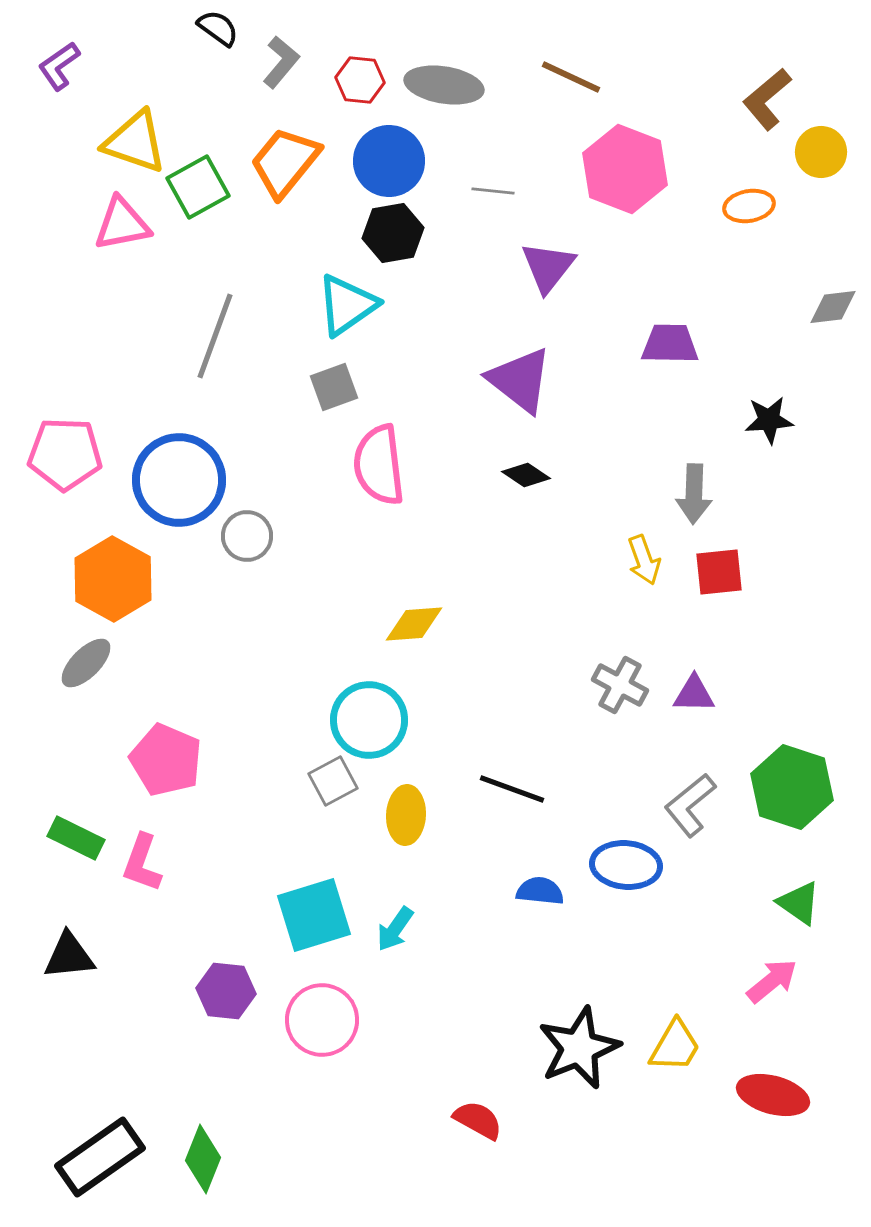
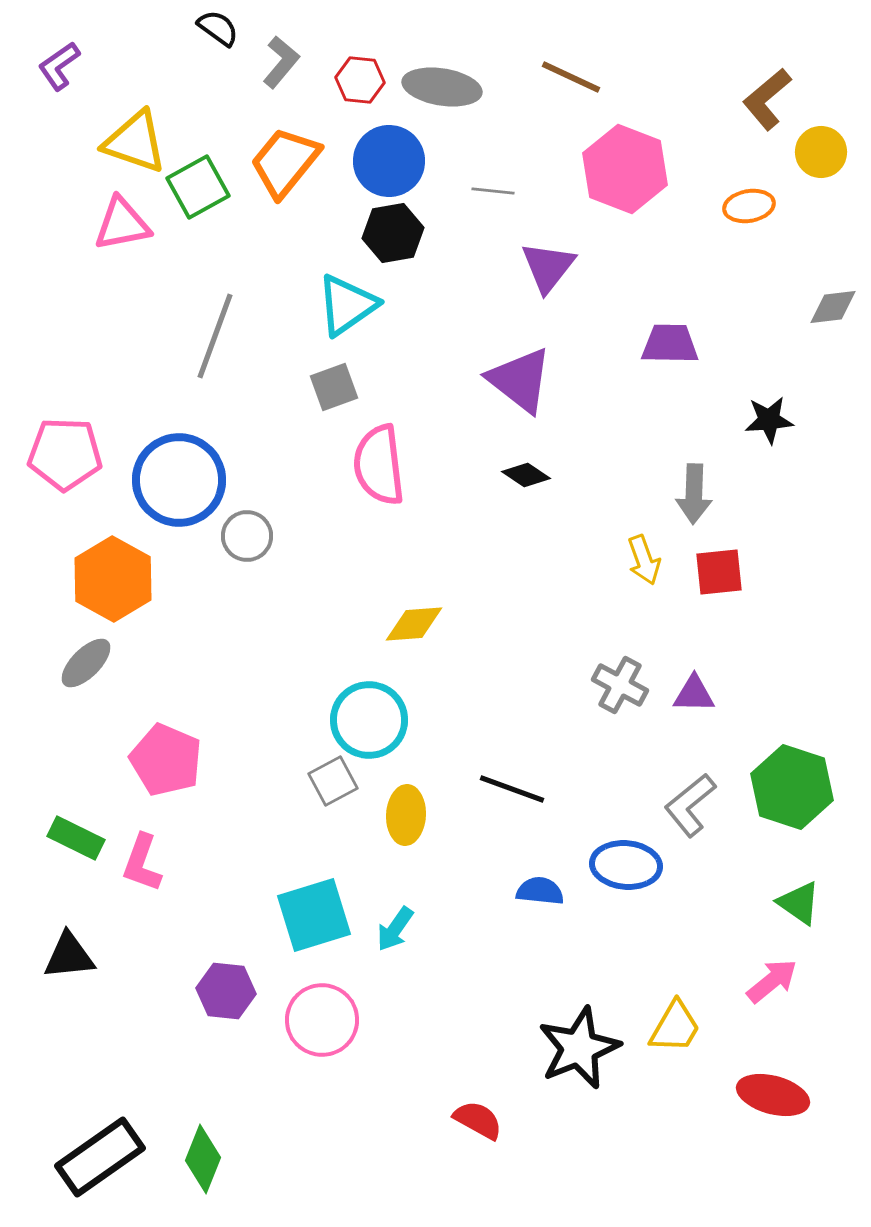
gray ellipse at (444, 85): moved 2 px left, 2 px down
yellow trapezoid at (675, 1046): moved 19 px up
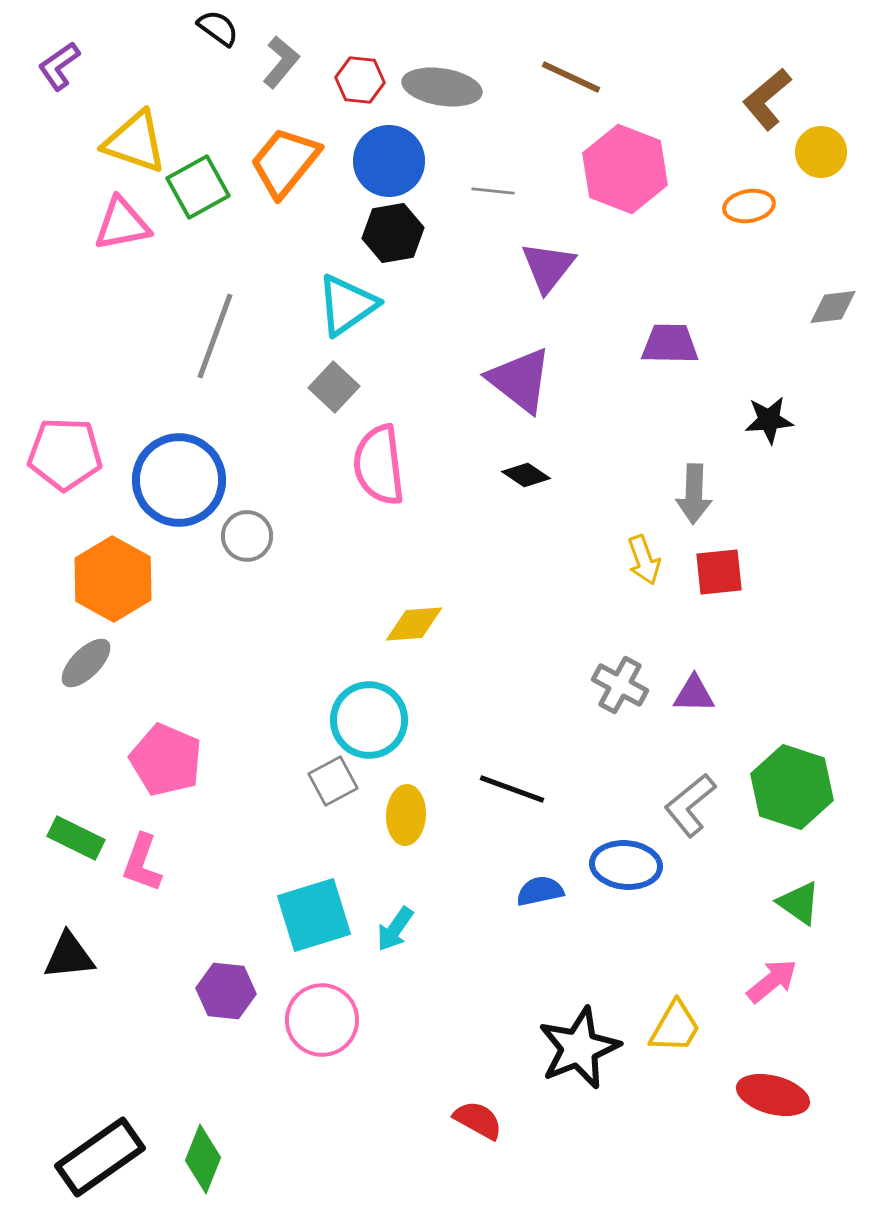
gray square at (334, 387): rotated 27 degrees counterclockwise
blue semicircle at (540, 891): rotated 18 degrees counterclockwise
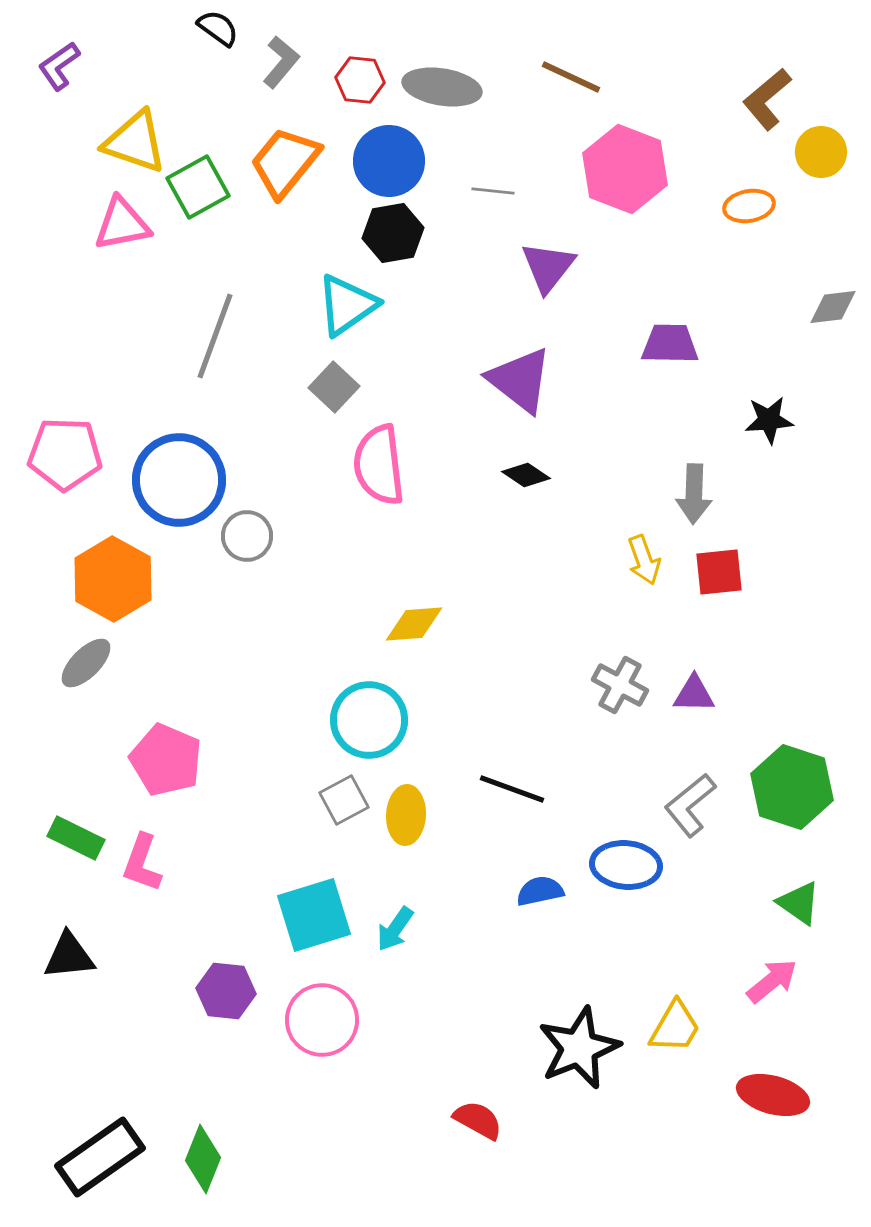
gray square at (333, 781): moved 11 px right, 19 px down
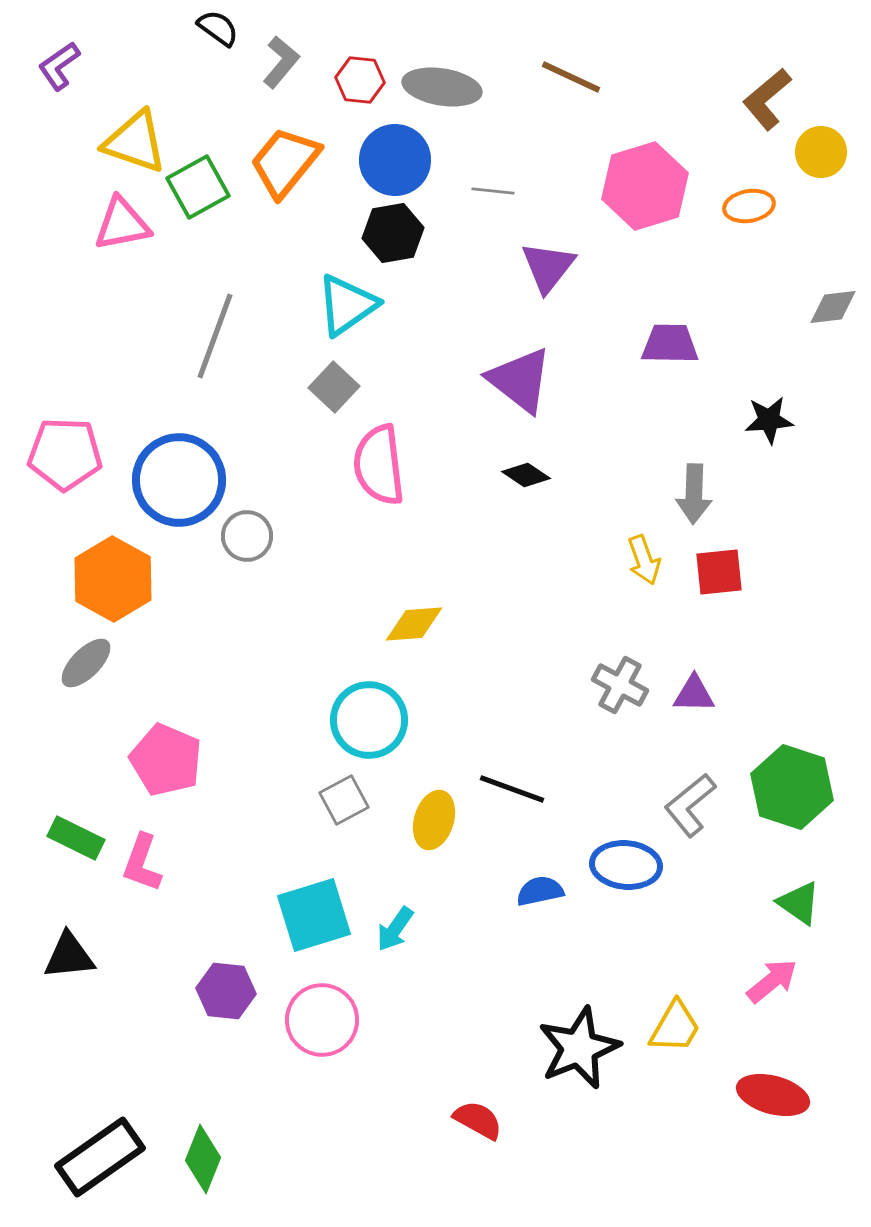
blue circle at (389, 161): moved 6 px right, 1 px up
pink hexagon at (625, 169): moved 20 px right, 17 px down; rotated 22 degrees clockwise
yellow ellipse at (406, 815): moved 28 px right, 5 px down; rotated 14 degrees clockwise
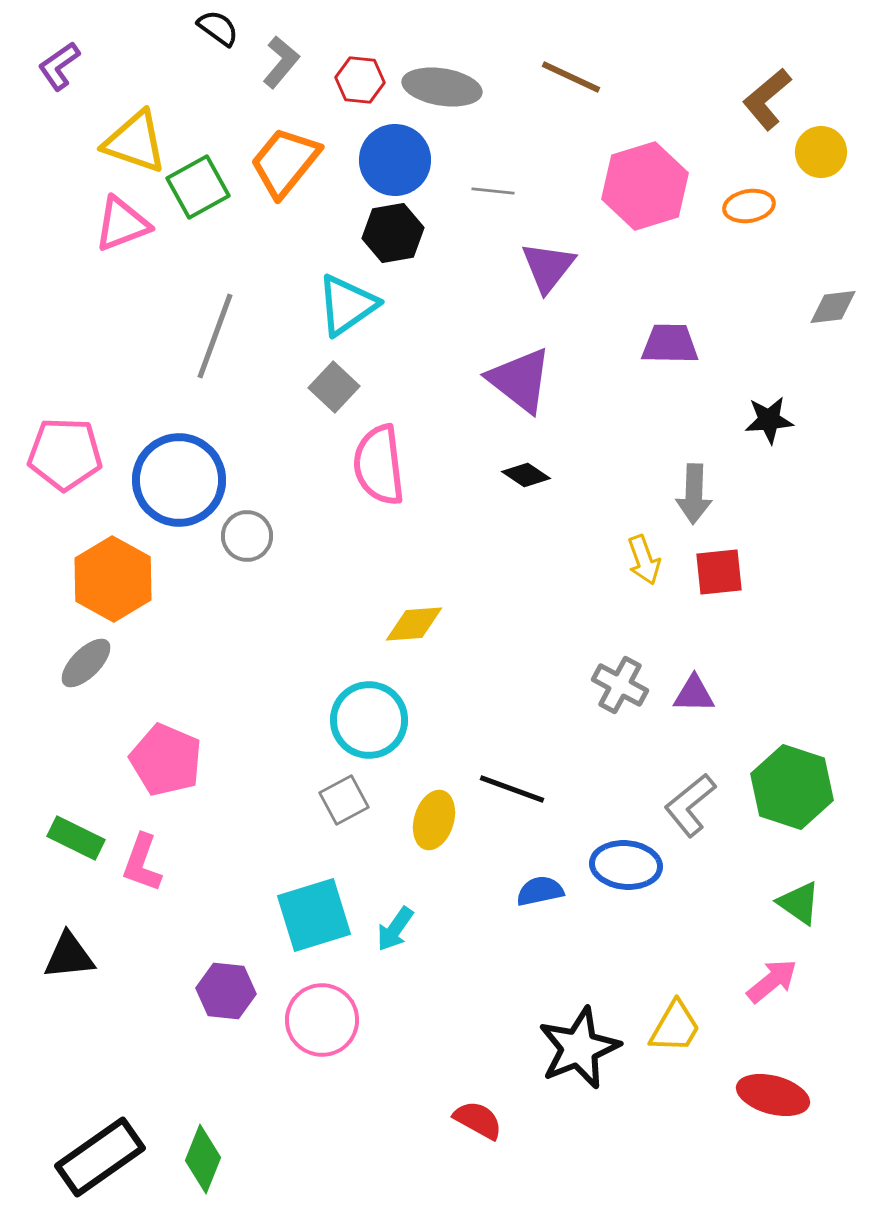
pink triangle at (122, 224): rotated 10 degrees counterclockwise
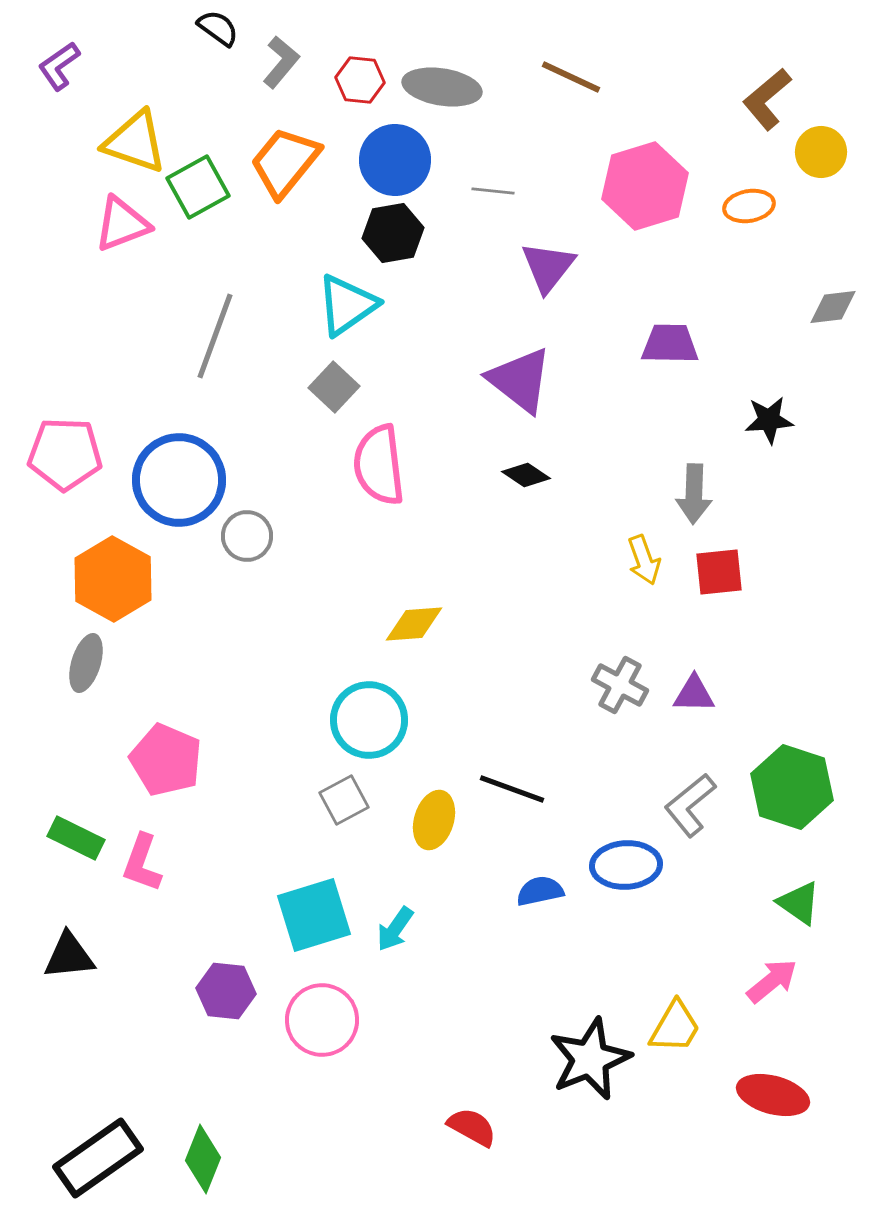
gray ellipse at (86, 663): rotated 28 degrees counterclockwise
blue ellipse at (626, 865): rotated 8 degrees counterclockwise
black star at (579, 1048): moved 11 px right, 11 px down
red semicircle at (478, 1120): moved 6 px left, 7 px down
black rectangle at (100, 1157): moved 2 px left, 1 px down
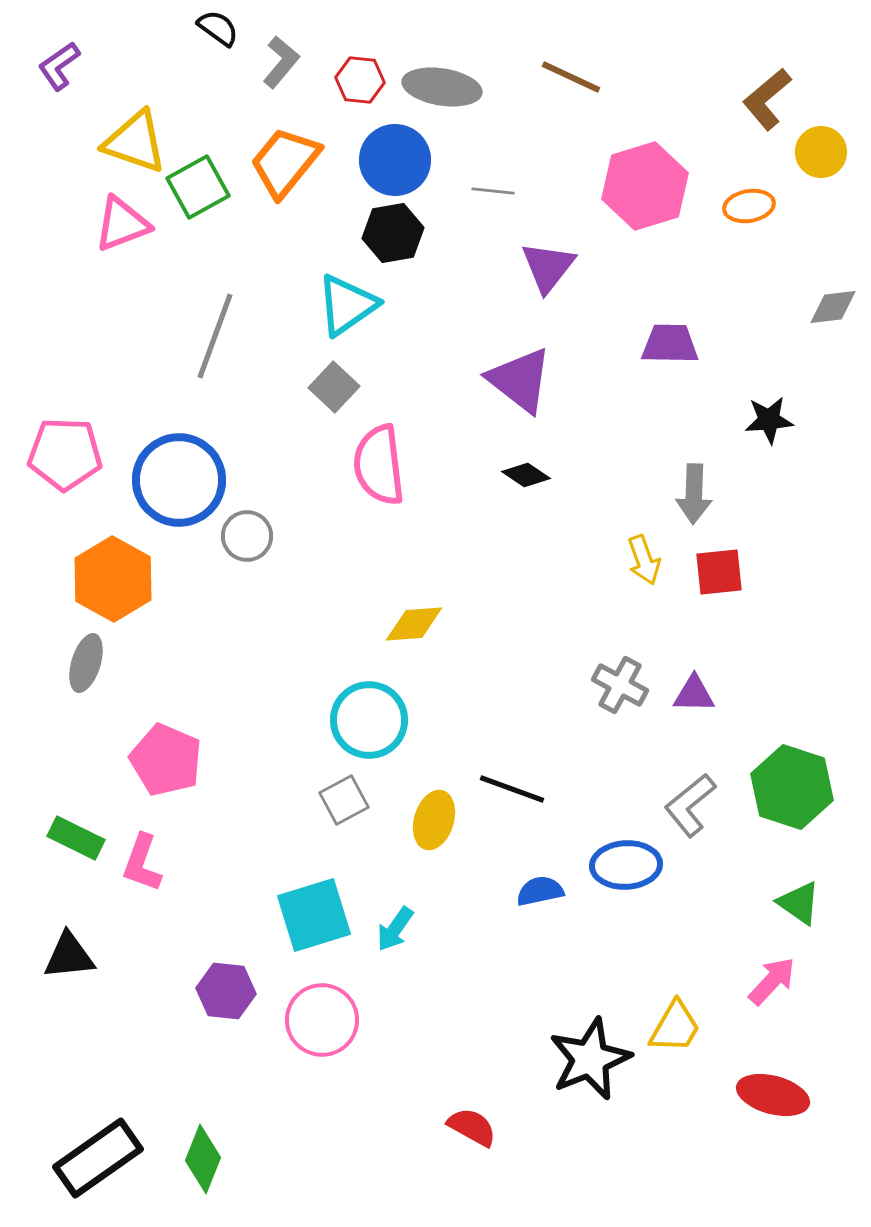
pink arrow at (772, 981): rotated 8 degrees counterclockwise
